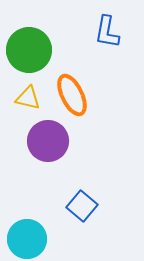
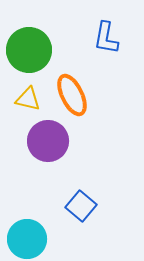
blue L-shape: moved 1 px left, 6 px down
yellow triangle: moved 1 px down
blue square: moved 1 px left
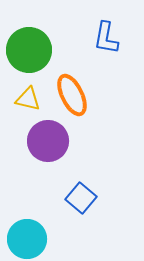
blue square: moved 8 px up
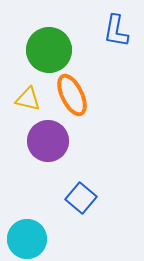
blue L-shape: moved 10 px right, 7 px up
green circle: moved 20 px right
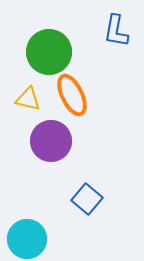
green circle: moved 2 px down
purple circle: moved 3 px right
blue square: moved 6 px right, 1 px down
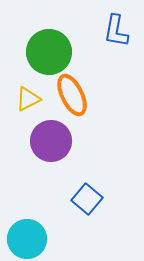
yellow triangle: rotated 40 degrees counterclockwise
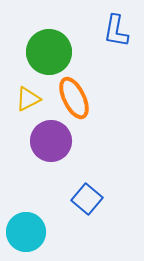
orange ellipse: moved 2 px right, 3 px down
cyan circle: moved 1 px left, 7 px up
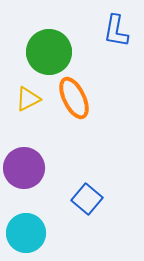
purple circle: moved 27 px left, 27 px down
cyan circle: moved 1 px down
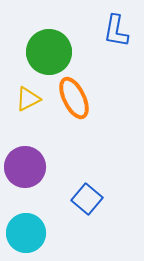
purple circle: moved 1 px right, 1 px up
